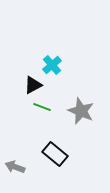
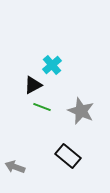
black rectangle: moved 13 px right, 2 px down
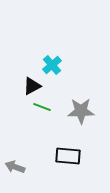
black triangle: moved 1 px left, 1 px down
gray star: rotated 24 degrees counterclockwise
black rectangle: rotated 35 degrees counterclockwise
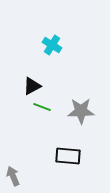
cyan cross: moved 20 px up; rotated 18 degrees counterclockwise
gray arrow: moved 2 px left, 9 px down; rotated 48 degrees clockwise
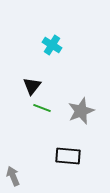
black triangle: rotated 24 degrees counterclockwise
green line: moved 1 px down
gray star: rotated 20 degrees counterclockwise
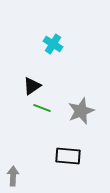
cyan cross: moved 1 px right, 1 px up
black triangle: rotated 18 degrees clockwise
gray arrow: rotated 24 degrees clockwise
